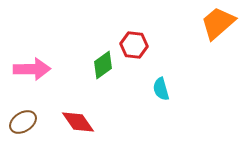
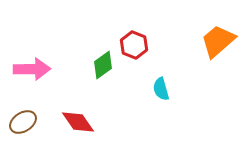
orange trapezoid: moved 18 px down
red hexagon: rotated 16 degrees clockwise
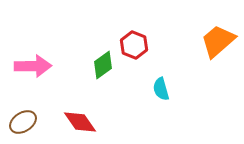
pink arrow: moved 1 px right, 3 px up
red diamond: moved 2 px right
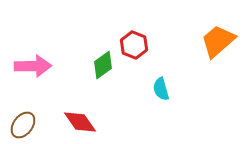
brown ellipse: moved 3 px down; rotated 20 degrees counterclockwise
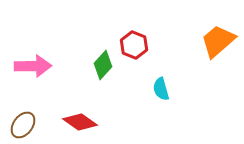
green diamond: rotated 12 degrees counterclockwise
red diamond: rotated 20 degrees counterclockwise
